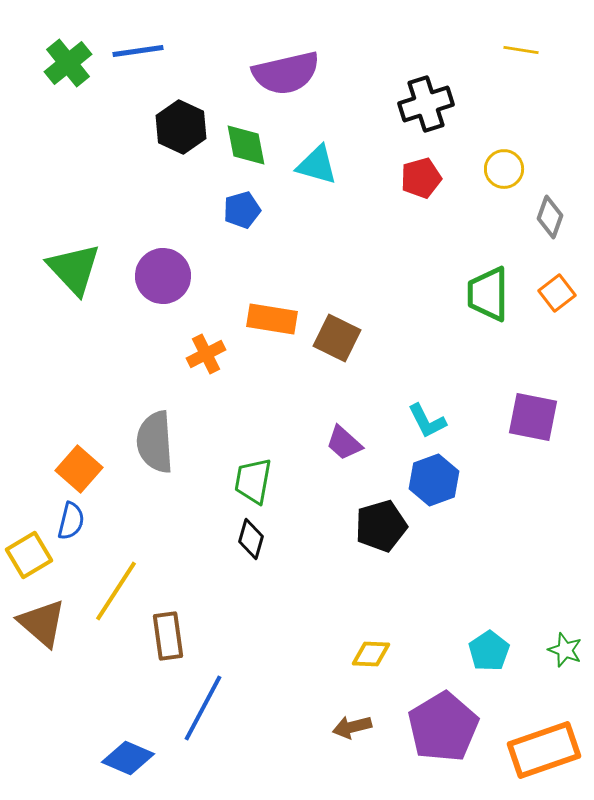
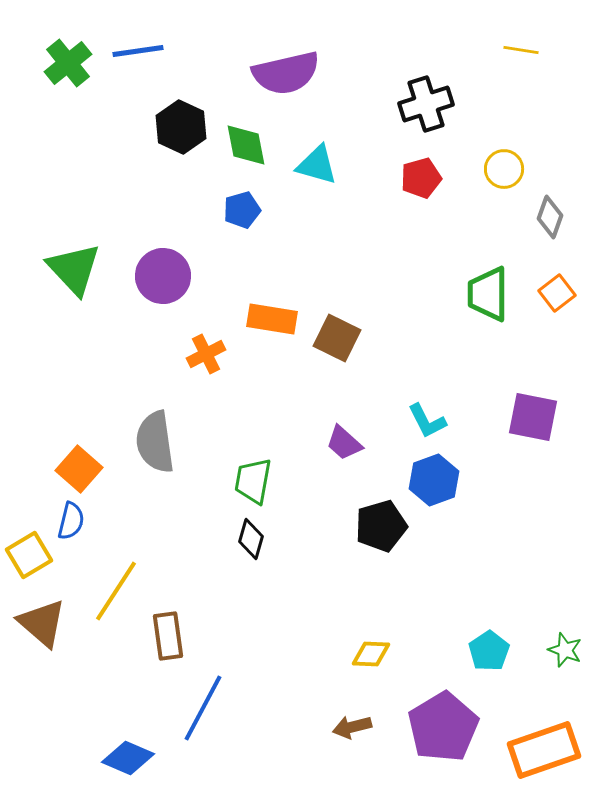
gray semicircle at (155, 442): rotated 4 degrees counterclockwise
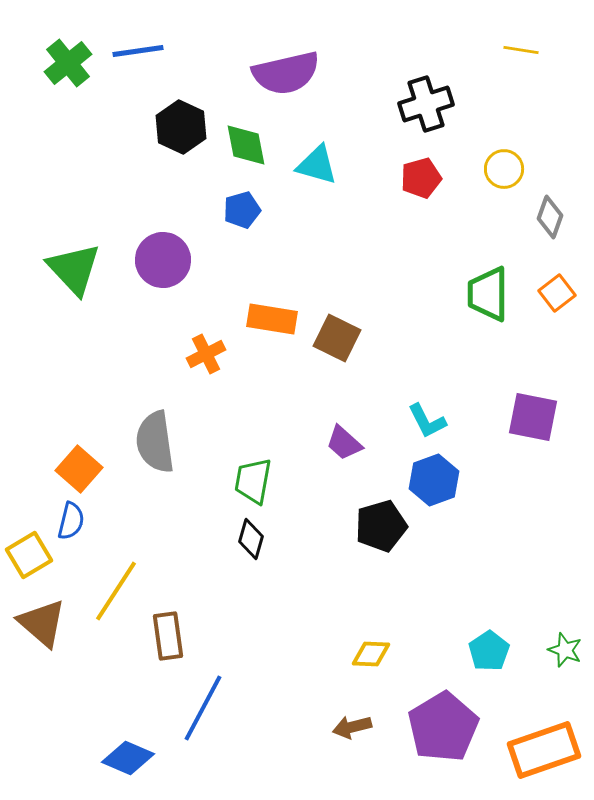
purple circle at (163, 276): moved 16 px up
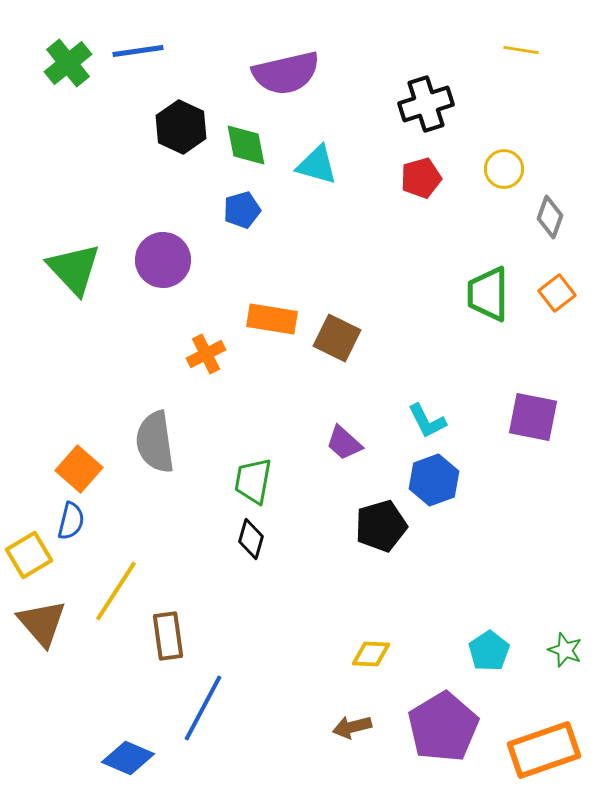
brown triangle at (42, 623): rotated 8 degrees clockwise
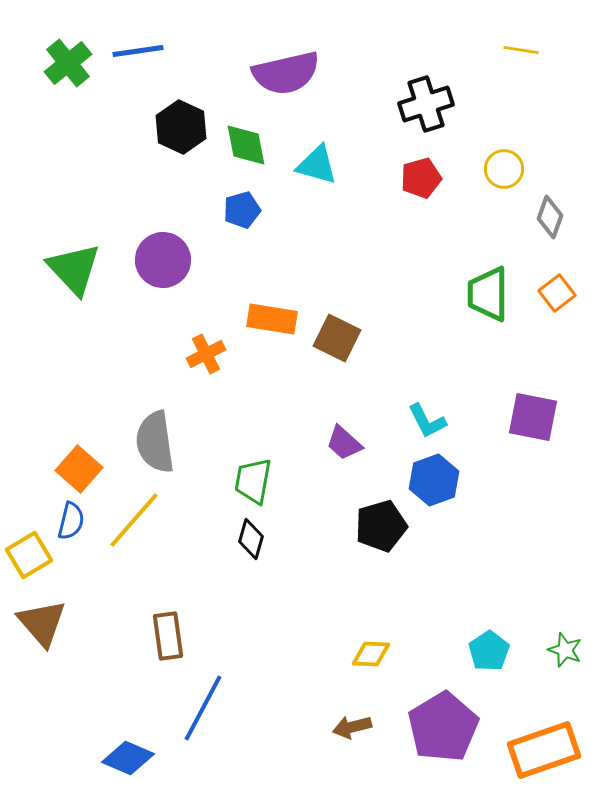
yellow line at (116, 591): moved 18 px right, 71 px up; rotated 8 degrees clockwise
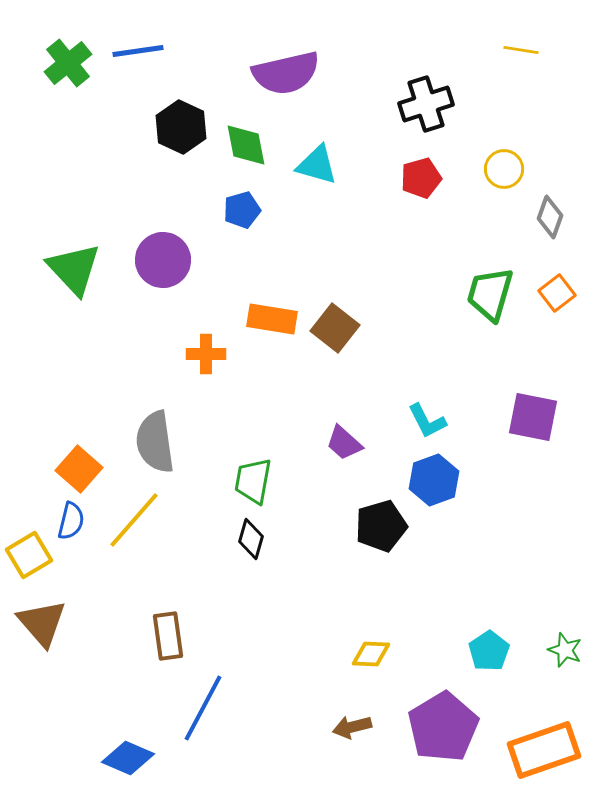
green trapezoid at (488, 294): moved 2 px right; rotated 16 degrees clockwise
brown square at (337, 338): moved 2 px left, 10 px up; rotated 12 degrees clockwise
orange cross at (206, 354): rotated 27 degrees clockwise
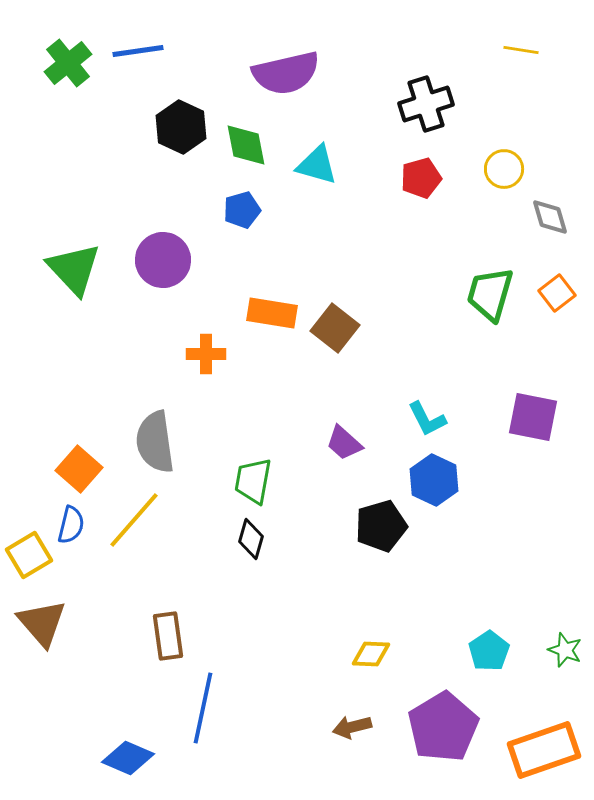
gray diamond at (550, 217): rotated 36 degrees counterclockwise
orange rectangle at (272, 319): moved 6 px up
cyan L-shape at (427, 421): moved 2 px up
blue hexagon at (434, 480): rotated 15 degrees counterclockwise
blue semicircle at (71, 521): moved 4 px down
blue line at (203, 708): rotated 16 degrees counterclockwise
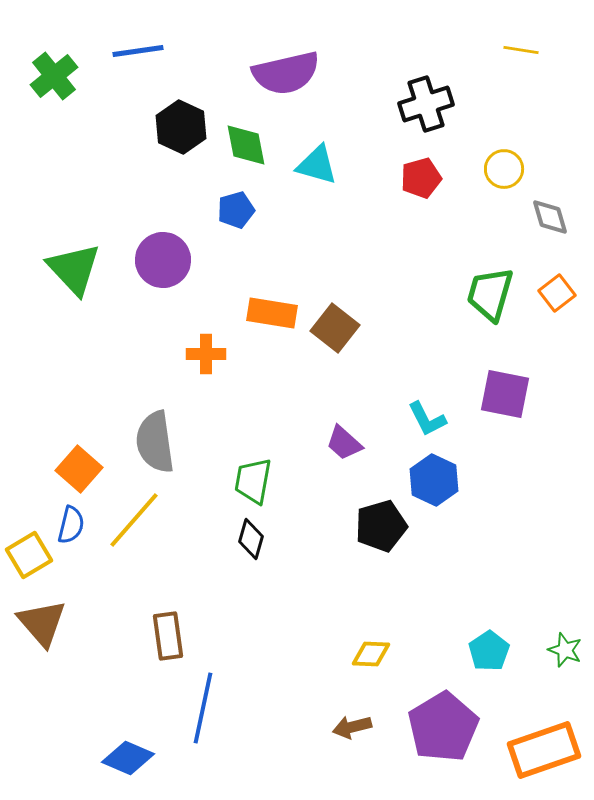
green cross at (68, 63): moved 14 px left, 13 px down
blue pentagon at (242, 210): moved 6 px left
purple square at (533, 417): moved 28 px left, 23 px up
